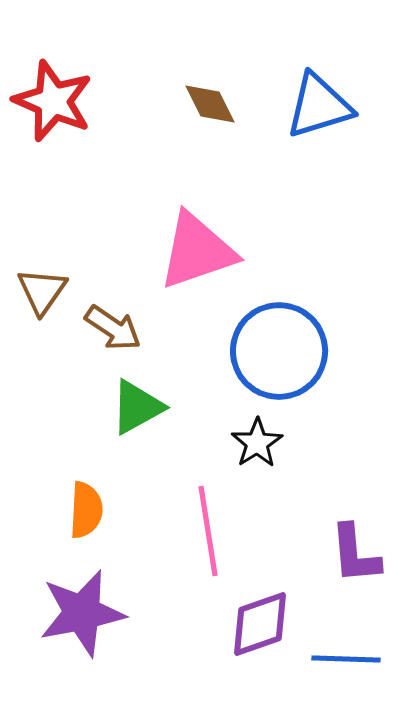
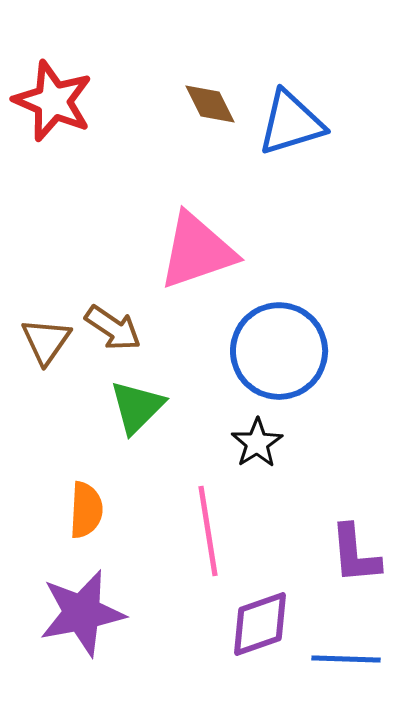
blue triangle: moved 28 px left, 17 px down
brown triangle: moved 4 px right, 50 px down
green triangle: rotated 16 degrees counterclockwise
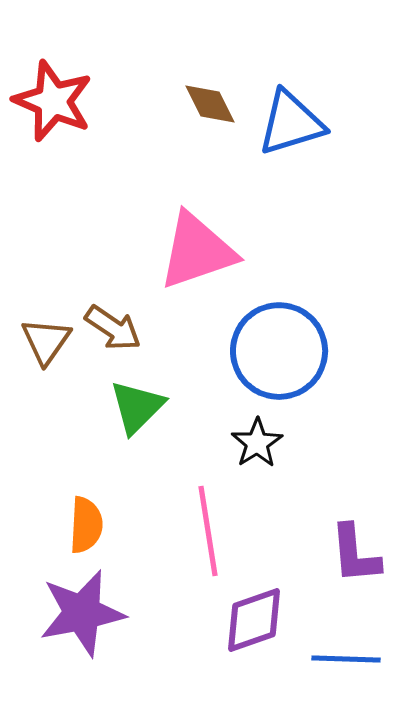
orange semicircle: moved 15 px down
purple diamond: moved 6 px left, 4 px up
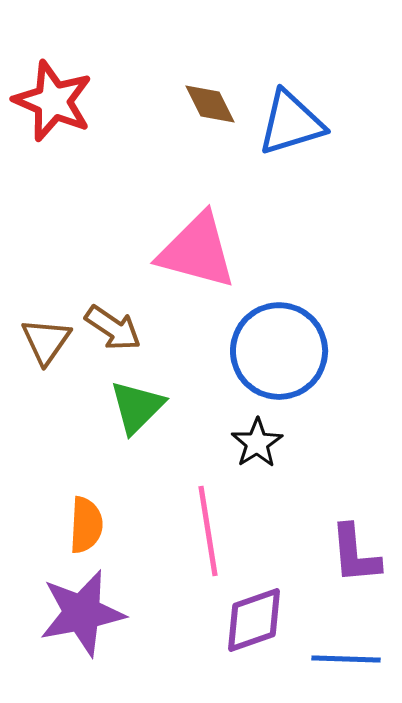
pink triangle: rotated 34 degrees clockwise
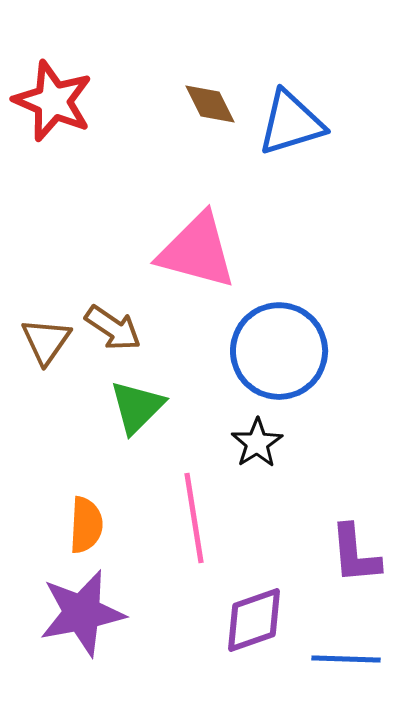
pink line: moved 14 px left, 13 px up
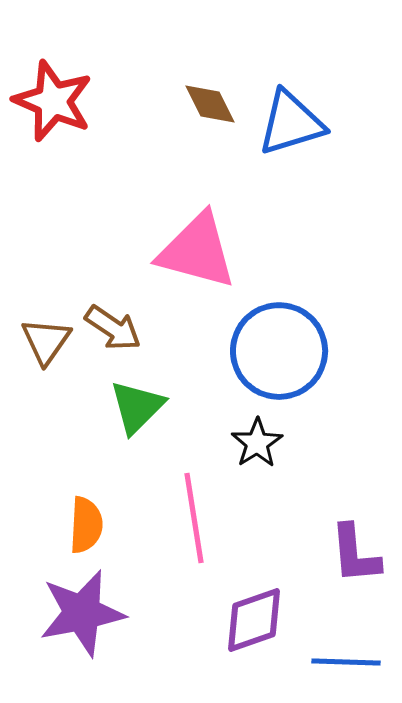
blue line: moved 3 px down
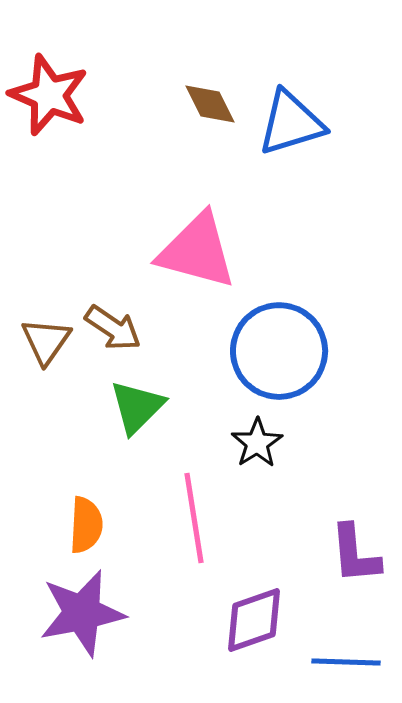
red star: moved 4 px left, 6 px up
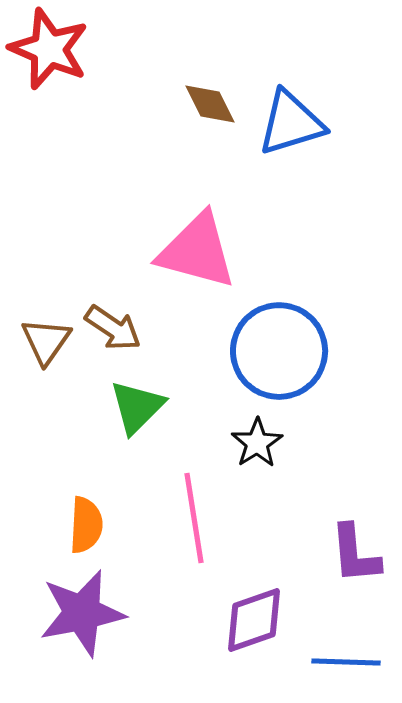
red star: moved 46 px up
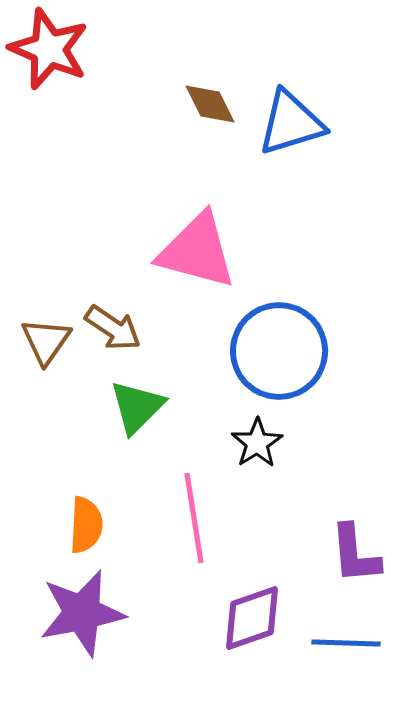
purple diamond: moved 2 px left, 2 px up
blue line: moved 19 px up
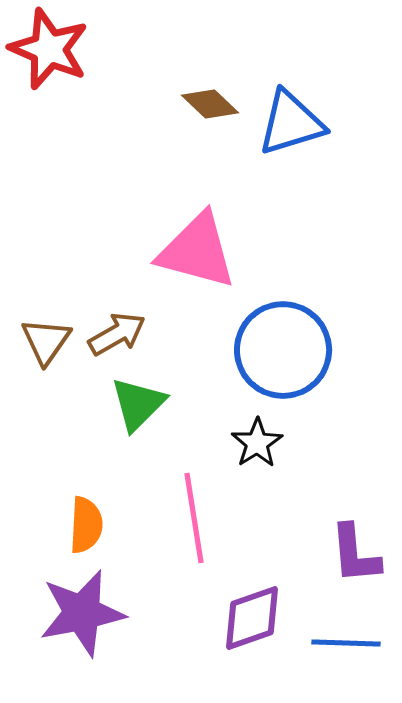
brown diamond: rotated 20 degrees counterclockwise
brown arrow: moved 4 px right, 6 px down; rotated 64 degrees counterclockwise
blue circle: moved 4 px right, 1 px up
green triangle: moved 1 px right, 3 px up
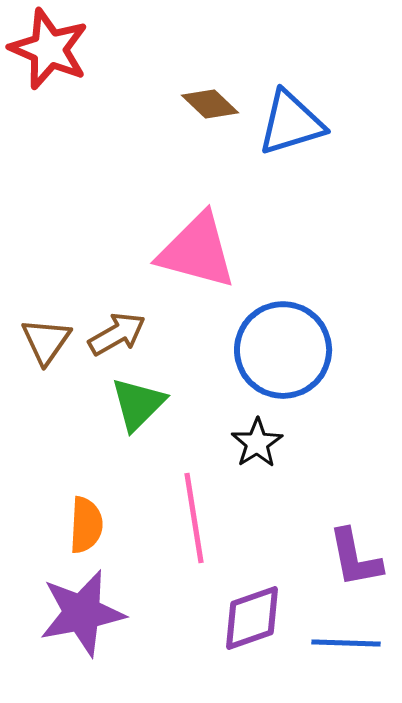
purple L-shape: moved 4 px down; rotated 6 degrees counterclockwise
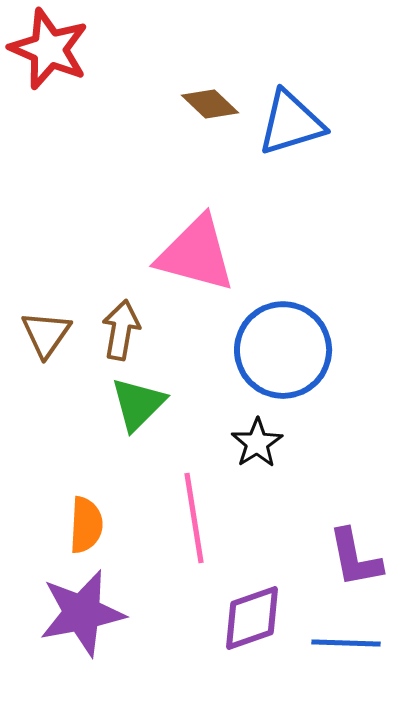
pink triangle: moved 1 px left, 3 px down
brown arrow: moved 4 px right, 4 px up; rotated 50 degrees counterclockwise
brown triangle: moved 7 px up
